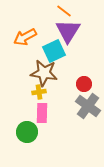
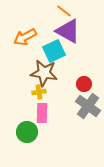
purple triangle: rotated 32 degrees counterclockwise
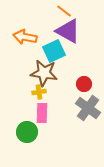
orange arrow: rotated 40 degrees clockwise
gray cross: moved 2 px down
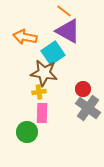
cyan square: moved 1 px left, 2 px down; rotated 10 degrees counterclockwise
red circle: moved 1 px left, 5 px down
